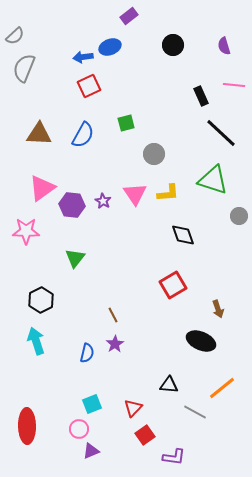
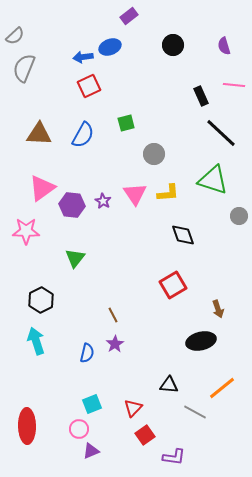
black ellipse at (201, 341): rotated 36 degrees counterclockwise
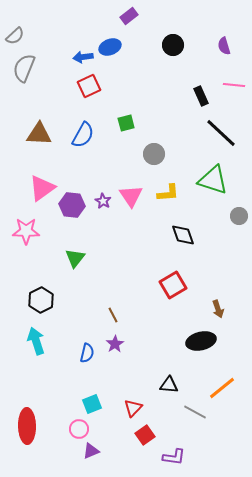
pink triangle at (135, 194): moved 4 px left, 2 px down
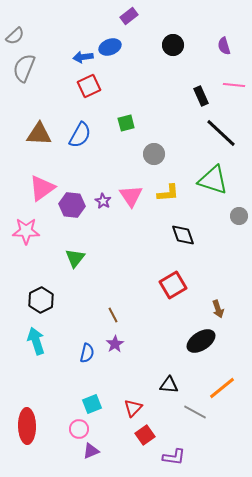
blue semicircle at (83, 135): moved 3 px left
black ellipse at (201, 341): rotated 20 degrees counterclockwise
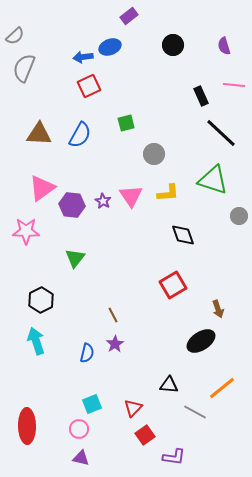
purple triangle at (91, 451): moved 10 px left, 7 px down; rotated 36 degrees clockwise
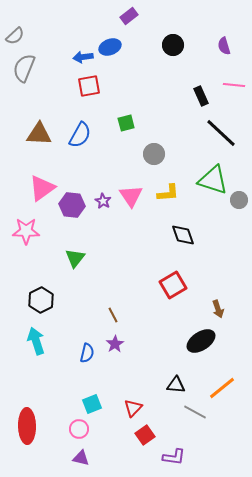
red square at (89, 86): rotated 15 degrees clockwise
gray circle at (239, 216): moved 16 px up
black triangle at (169, 385): moved 7 px right
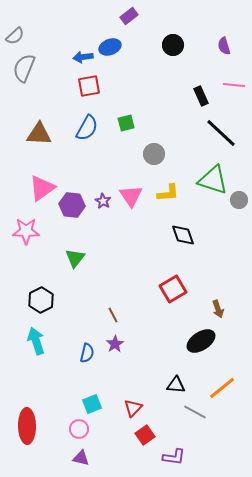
blue semicircle at (80, 135): moved 7 px right, 7 px up
red square at (173, 285): moved 4 px down
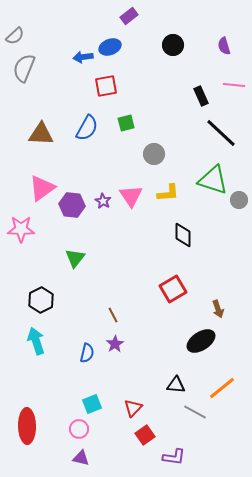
red square at (89, 86): moved 17 px right
brown triangle at (39, 134): moved 2 px right
pink star at (26, 231): moved 5 px left, 2 px up
black diamond at (183, 235): rotated 20 degrees clockwise
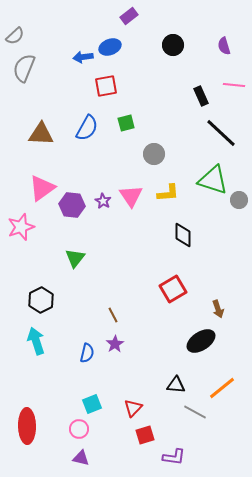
pink star at (21, 229): moved 2 px up; rotated 20 degrees counterclockwise
red square at (145, 435): rotated 18 degrees clockwise
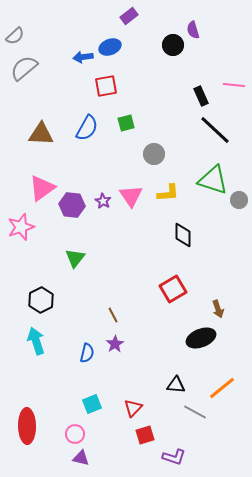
purple semicircle at (224, 46): moved 31 px left, 16 px up
gray semicircle at (24, 68): rotated 28 degrees clockwise
black line at (221, 133): moved 6 px left, 3 px up
black ellipse at (201, 341): moved 3 px up; rotated 12 degrees clockwise
pink circle at (79, 429): moved 4 px left, 5 px down
purple L-shape at (174, 457): rotated 10 degrees clockwise
